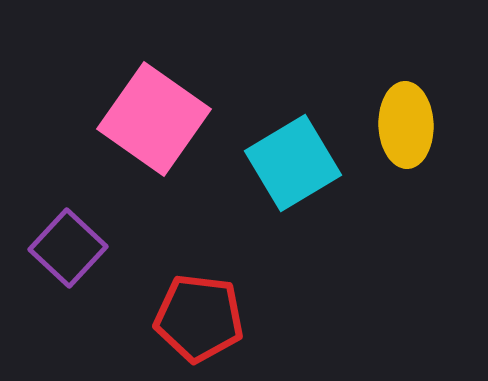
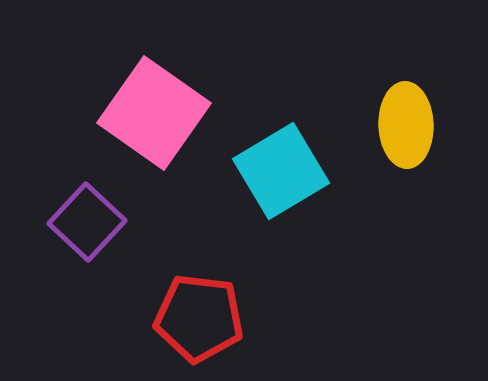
pink square: moved 6 px up
cyan square: moved 12 px left, 8 px down
purple square: moved 19 px right, 26 px up
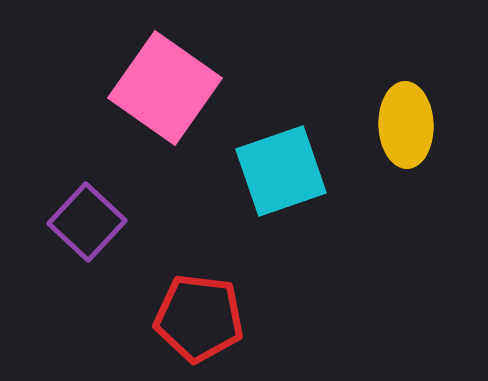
pink square: moved 11 px right, 25 px up
cyan square: rotated 12 degrees clockwise
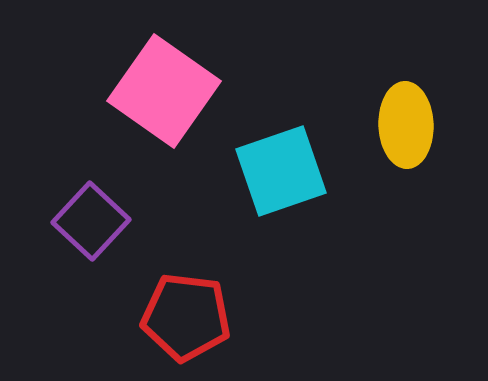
pink square: moved 1 px left, 3 px down
purple square: moved 4 px right, 1 px up
red pentagon: moved 13 px left, 1 px up
